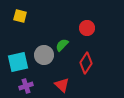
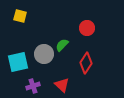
gray circle: moved 1 px up
purple cross: moved 7 px right
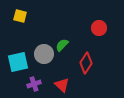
red circle: moved 12 px right
purple cross: moved 1 px right, 2 px up
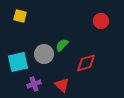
red circle: moved 2 px right, 7 px up
red diamond: rotated 40 degrees clockwise
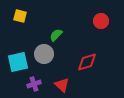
green semicircle: moved 6 px left, 10 px up
red diamond: moved 1 px right, 1 px up
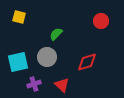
yellow square: moved 1 px left, 1 px down
green semicircle: moved 1 px up
gray circle: moved 3 px right, 3 px down
